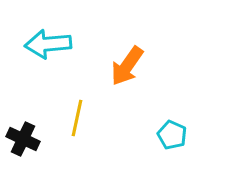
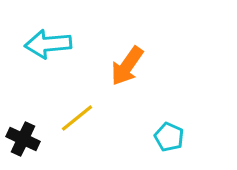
yellow line: rotated 39 degrees clockwise
cyan pentagon: moved 3 px left, 2 px down
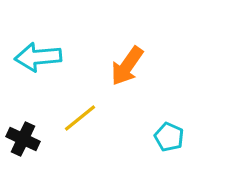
cyan arrow: moved 10 px left, 13 px down
yellow line: moved 3 px right
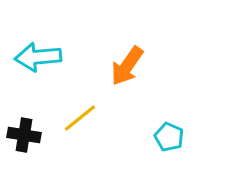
black cross: moved 1 px right, 4 px up; rotated 16 degrees counterclockwise
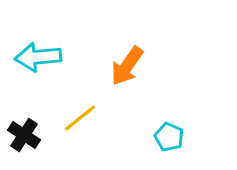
black cross: rotated 24 degrees clockwise
